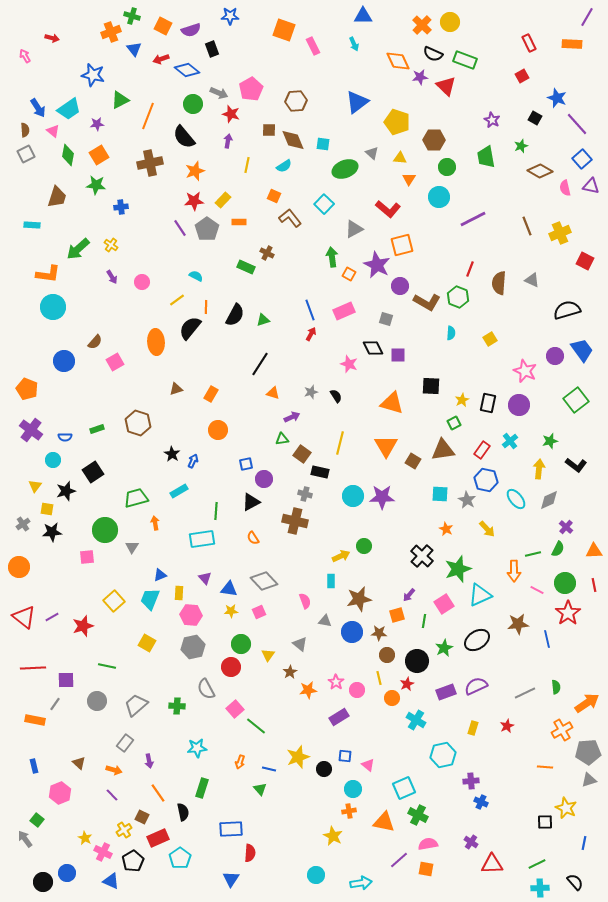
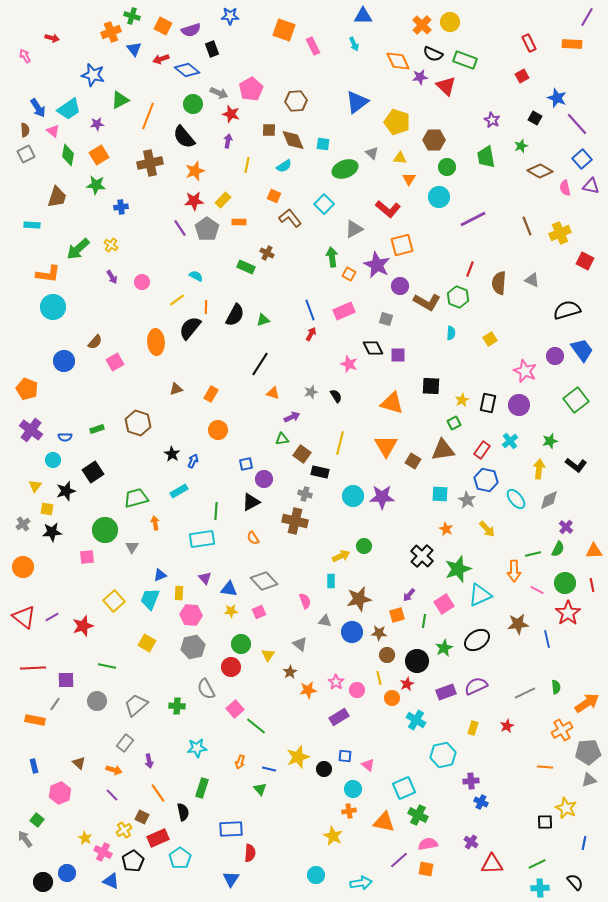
orange circle at (19, 567): moved 4 px right
red line at (594, 585): moved 2 px left
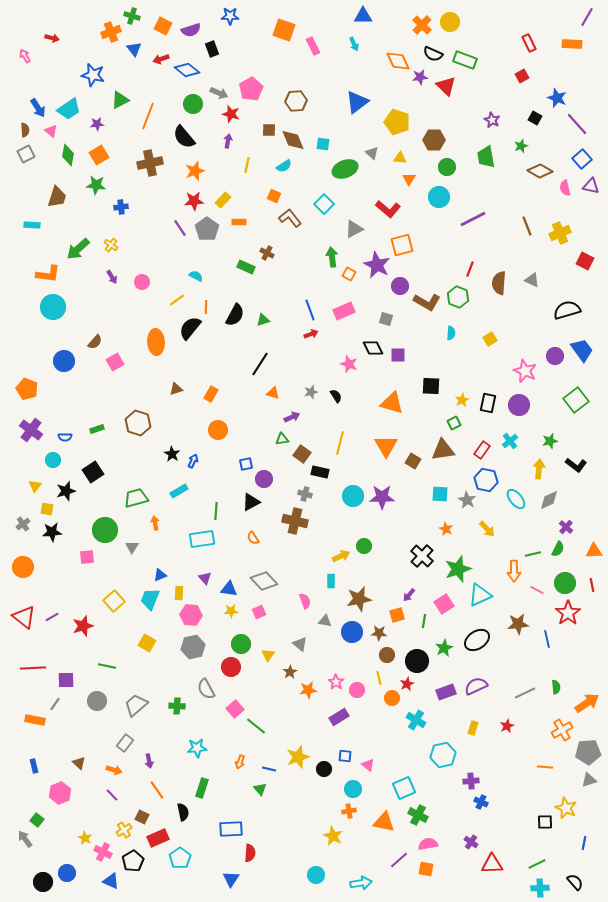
pink triangle at (53, 131): moved 2 px left
red arrow at (311, 334): rotated 40 degrees clockwise
orange line at (158, 793): moved 1 px left, 3 px up
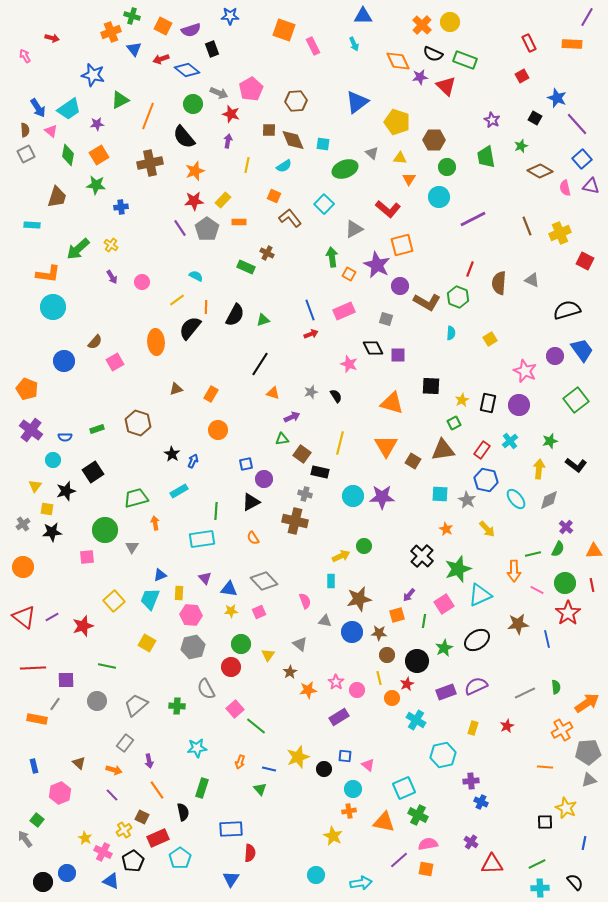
orange rectangle at (35, 720): moved 2 px right, 1 px up
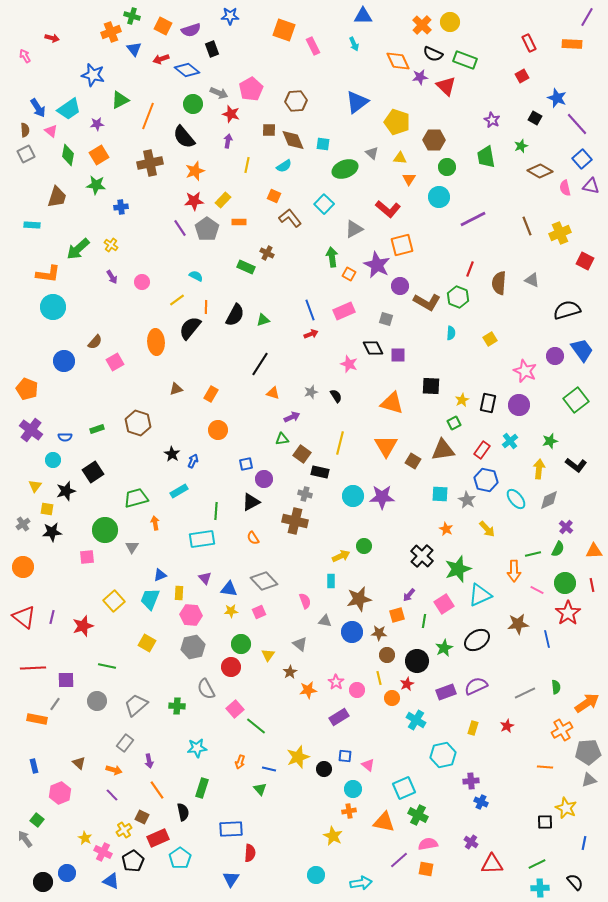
purple line at (52, 617): rotated 48 degrees counterclockwise
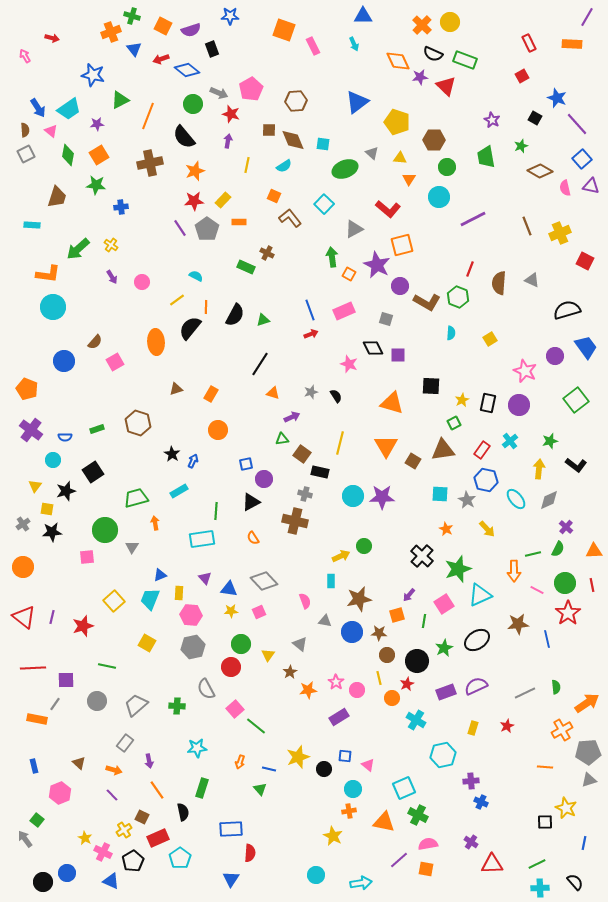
blue trapezoid at (582, 350): moved 4 px right, 3 px up
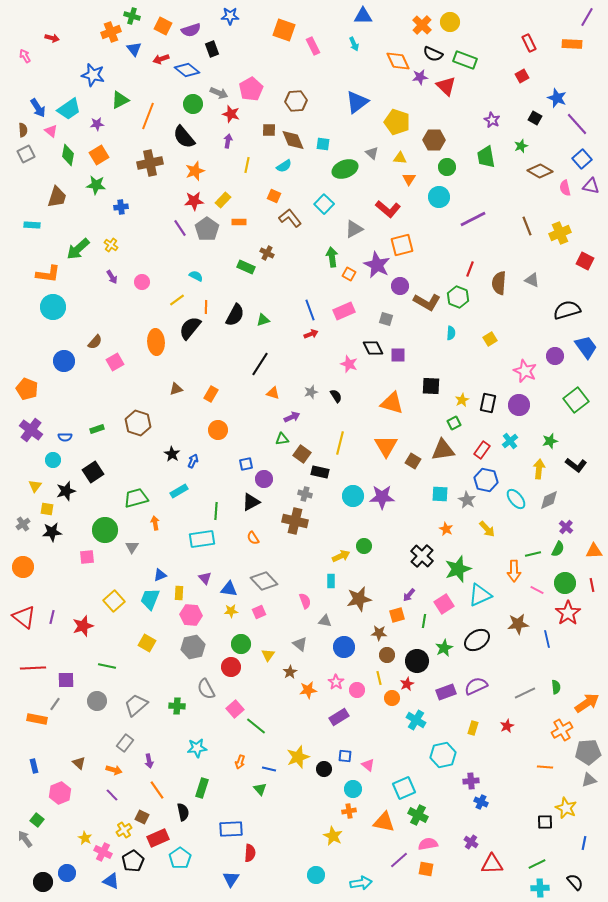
brown semicircle at (25, 130): moved 2 px left
blue circle at (352, 632): moved 8 px left, 15 px down
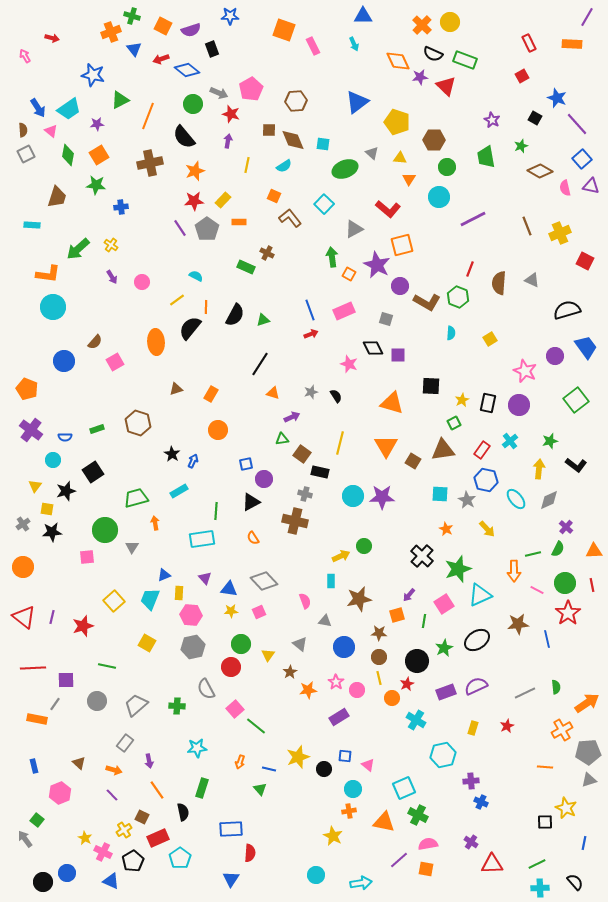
blue triangle at (160, 575): moved 4 px right
brown circle at (387, 655): moved 8 px left, 2 px down
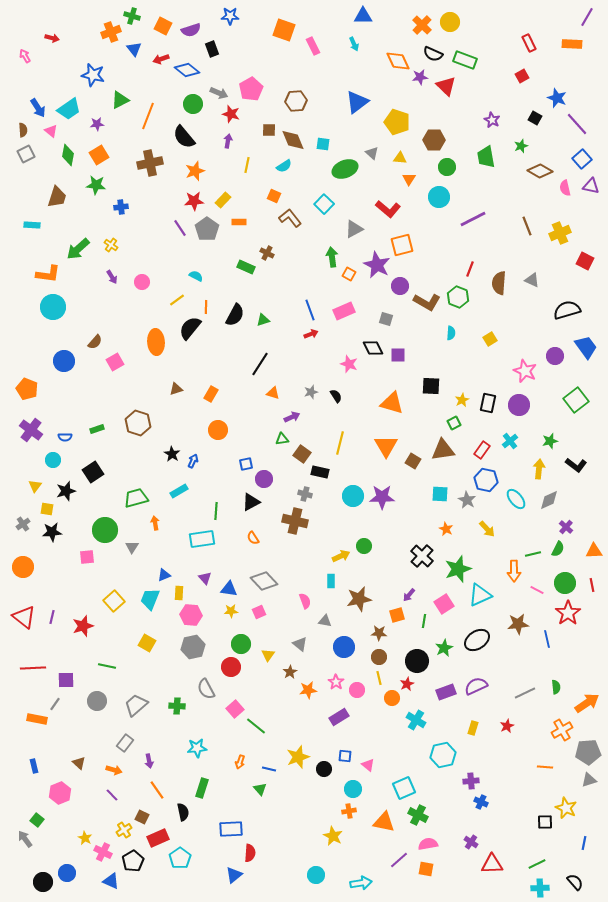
blue triangle at (231, 879): moved 3 px right, 4 px up; rotated 18 degrees clockwise
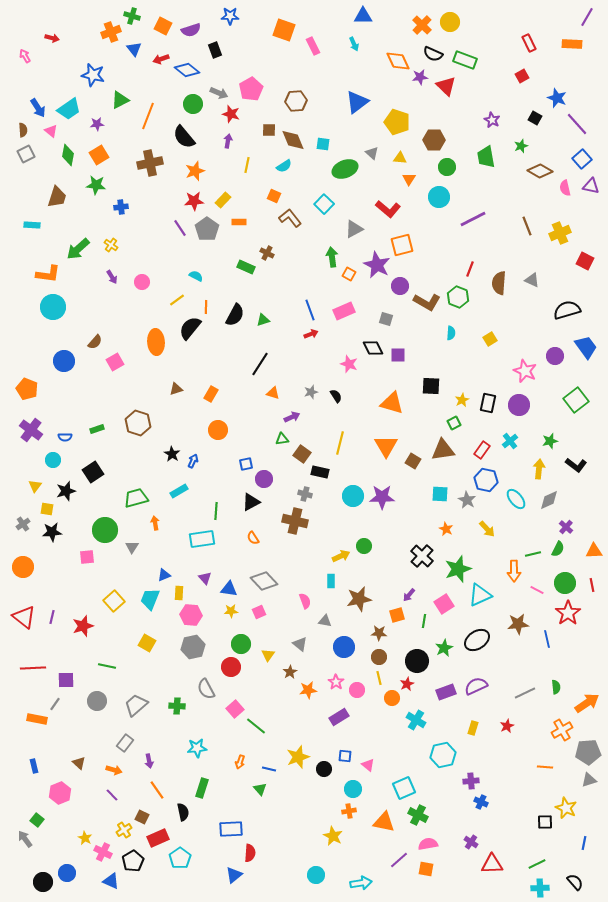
black rectangle at (212, 49): moved 3 px right, 1 px down
